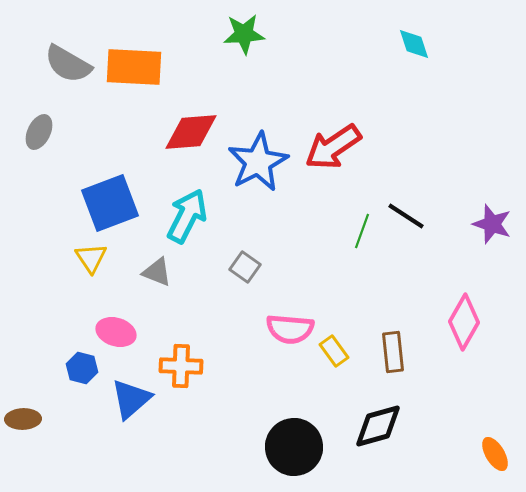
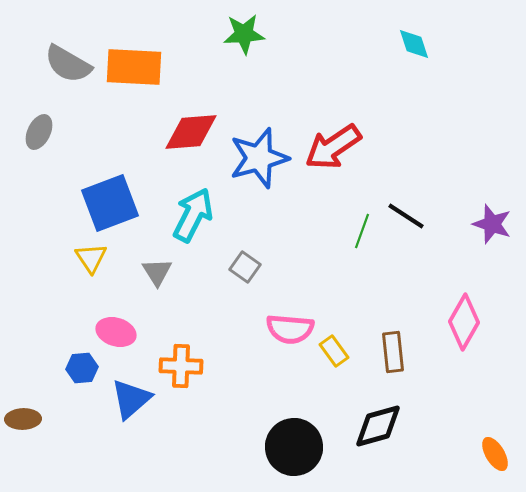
blue star: moved 1 px right, 4 px up; rotated 12 degrees clockwise
cyan arrow: moved 6 px right, 1 px up
gray triangle: rotated 36 degrees clockwise
blue hexagon: rotated 20 degrees counterclockwise
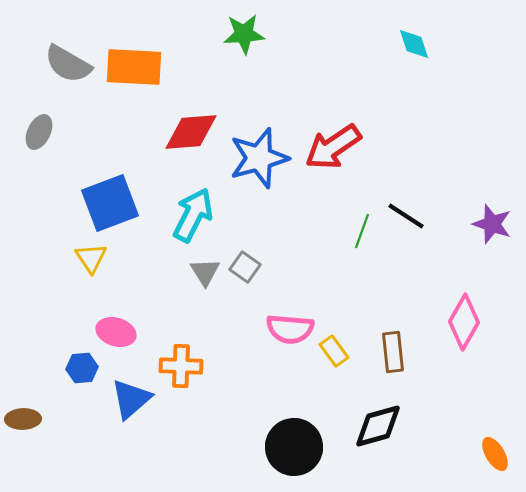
gray triangle: moved 48 px right
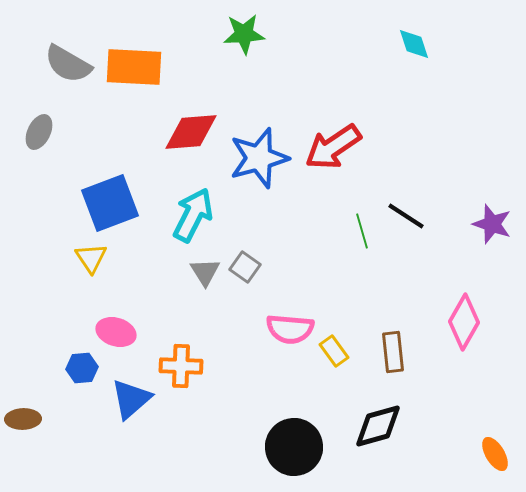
green line: rotated 36 degrees counterclockwise
